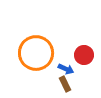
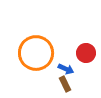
red circle: moved 2 px right, 2 px up
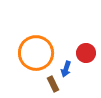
blue arrow: rotated 84 degrees clockwise
brown rectangle: moved 12 px left
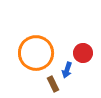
red circle: moved 3 px left
blue arrow: moved 1 px right, 1 px down
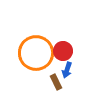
red circle: moved 20 px left, 2 px up
brown rectangle: moved 3 px right, 2 px up
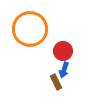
orange circle: moved 6 px left, 24 px up
blue arrow: moved 3 px left
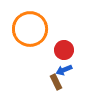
red circle: moved 1 px right, 1 px up
blue arrow: rotated 49 degrees clockwise
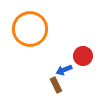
red circle: moved 19 px right, 6 px down
brown rectangle: moved 3 px down
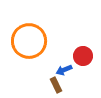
orange circle: moved 1 px left, 12 px down
